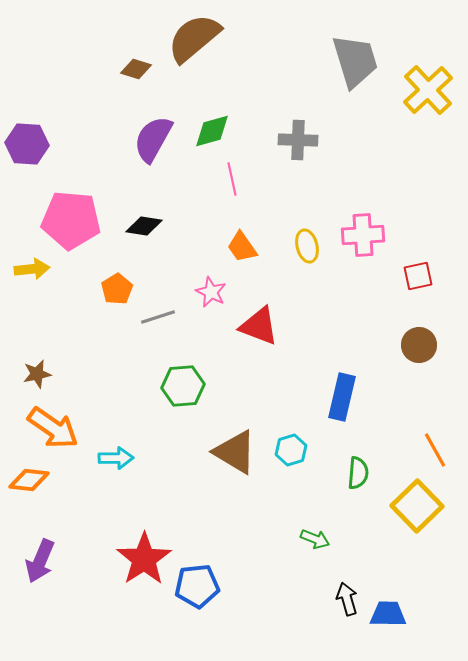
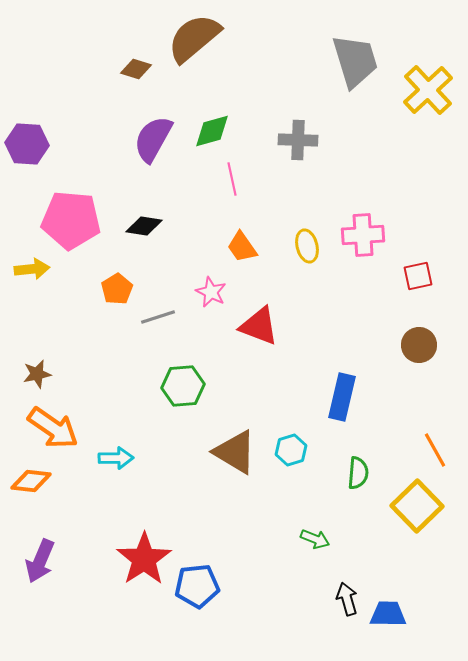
orange diamond: moved 2 px right, 1 px down
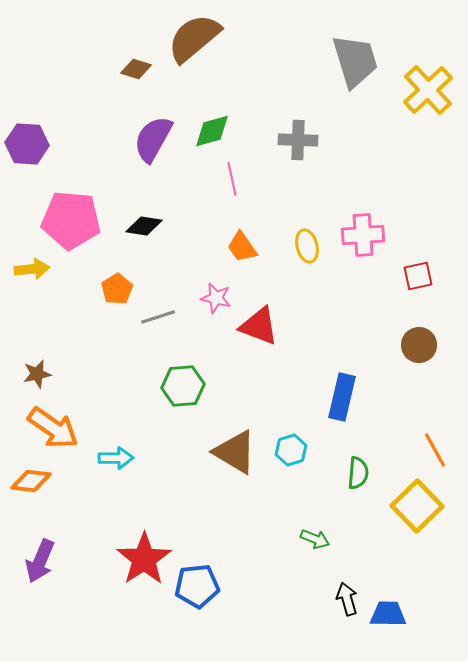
pink star: moved 5 px right, 6 px down; rotated 12 degrees counterclockwise
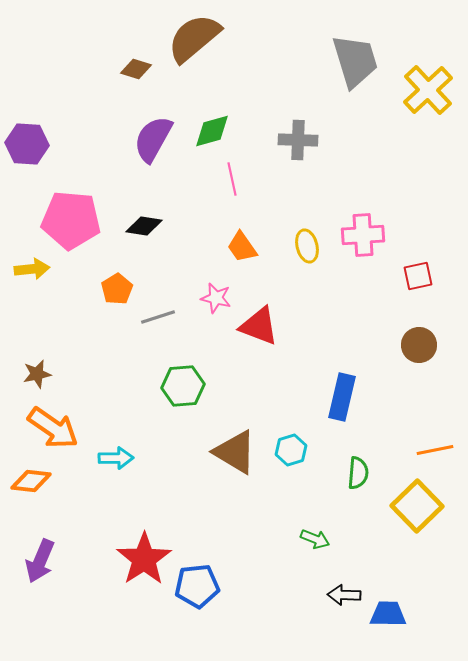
orange line: rotated 72 degrees counterclockwise
black arrow: moved 3 px left, 4 px up; rotated 72 degrees counterclockwise
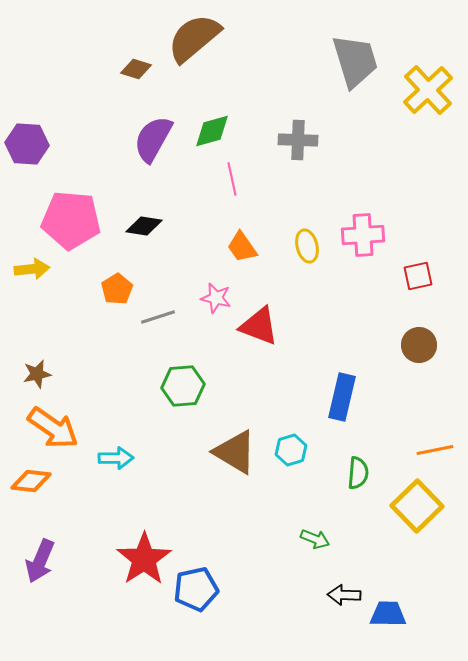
blue pentagon: moved 1 px left, 3 px down; rotated 6 degrees counterclockwise
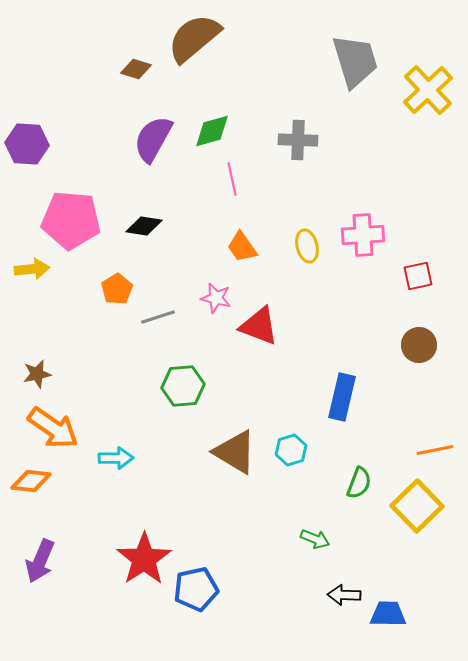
green semicircle: moved 1 px right, 10 px down; rotated 16 degrees clockwise
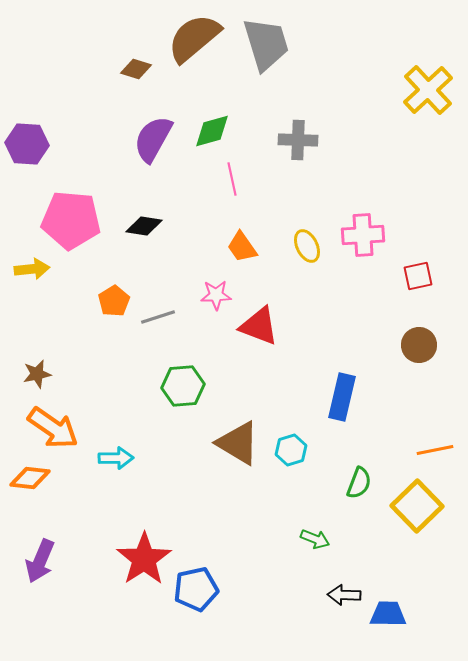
gray trapezoid: moved 89 px left, 17 px up
yellow ellipse: rotated 12 degrees counterclockwise
orange pentagon: moved 3 px left, 12 px down
pink star: moved 3 px up; rotated 16 degrees counterclockwise
brown triangle: moved 3 px right, 9 px up
orange diamond: moved 1 px left, 3 px up
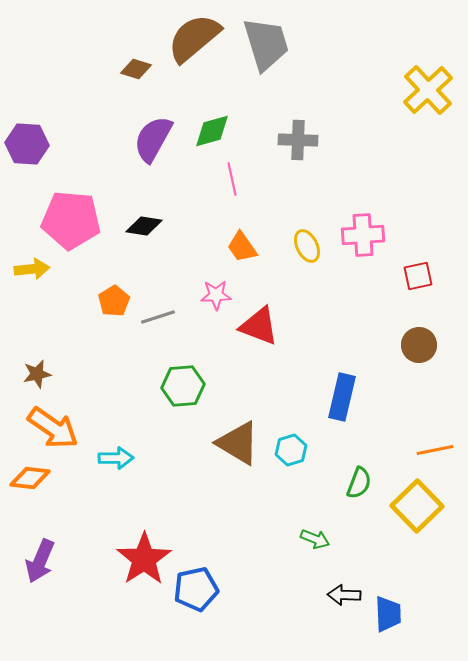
blue trapezoid: rotated 87 degrees clockwise
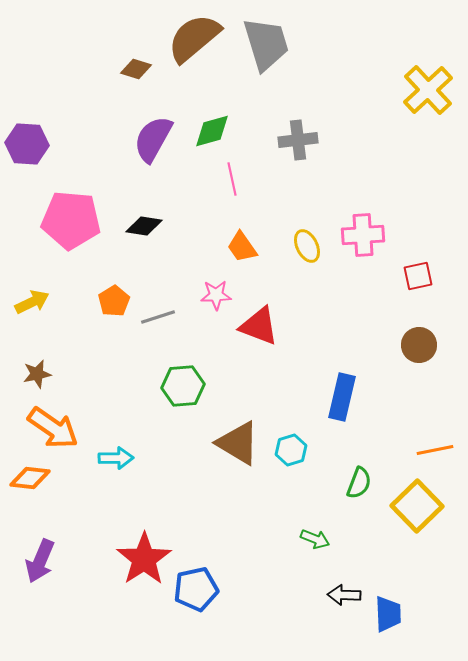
gray cross: rotated 9 degrees counterclockwise
yellow arrow: moved 33 px down; rotated 20 degrees counterclockwise
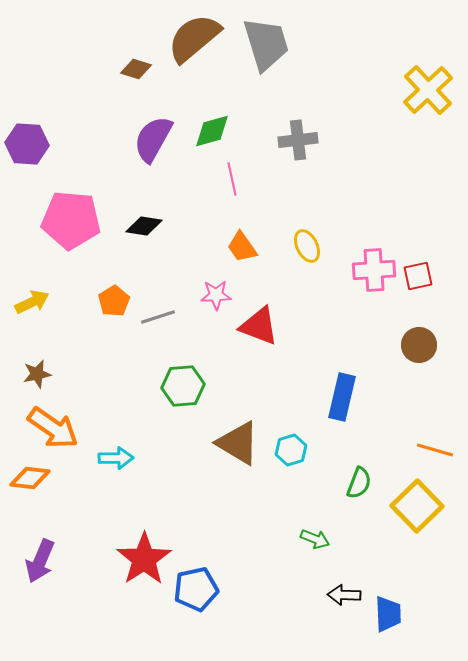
pink cross: moved 11 px right, 35 px down
orange line: rotated 27 degrees clockwise
